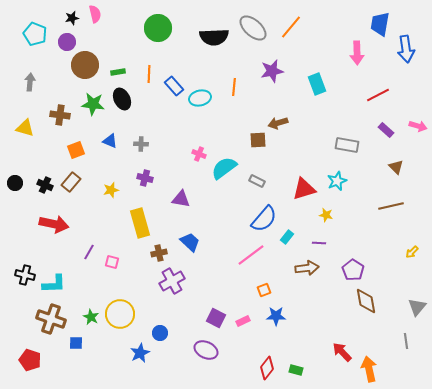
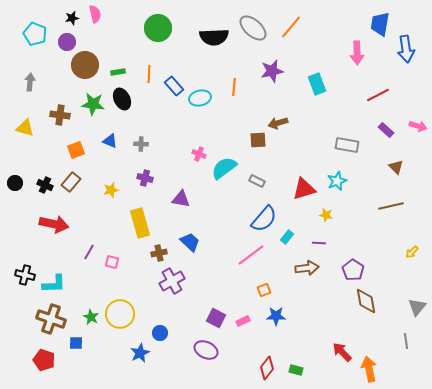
red pentagon at (30, 360): moved 14 px right
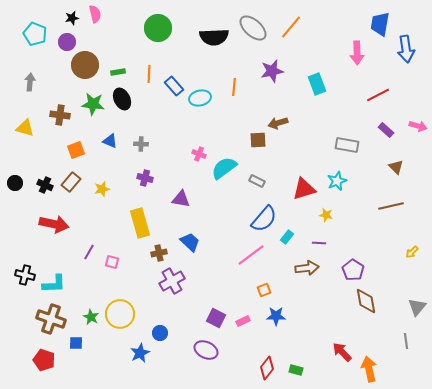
yellow star at (111, 190): moved 9 px left, 1 px up
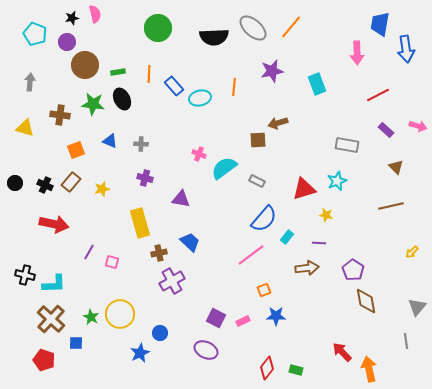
brown cross at (51, 319): rotated 24 degrees clockwise
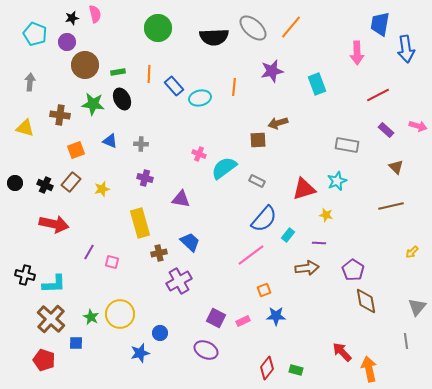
cyan rectangle at (287, 237): moved 1 px right, 2 px up
purple cross at (172, 281): moved 7 px right
blue star at (140, 353): rotated 12 degrees clockwise
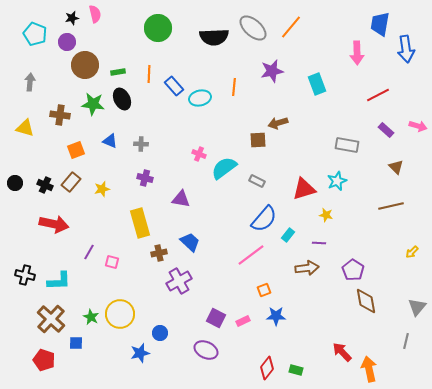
cyan L-shape at (54, 284): moved 5 px right, 3 px up
gray line at (406, 341): rotated 21 degrees clockwise
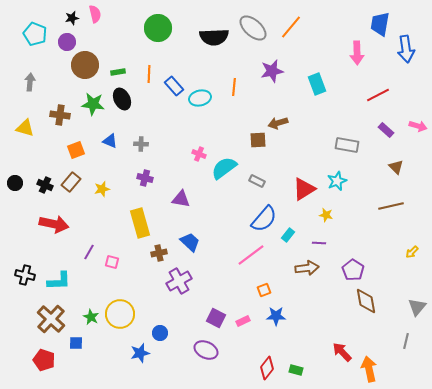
red triangle at (304, 189): rotated 15 degrees counterclockwise
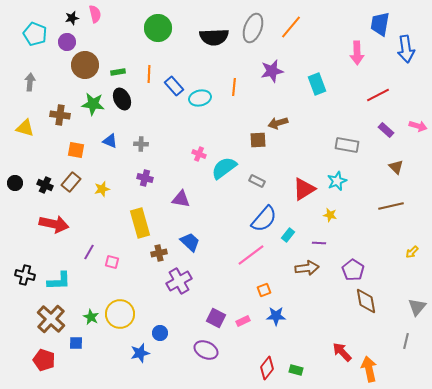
gray ellipse at (253, 28): rotated 68 degrees clockwise
orange square at (76, 150): rotated 30 degrees clockwise
yellow star at (326, 215): moved 4 px right
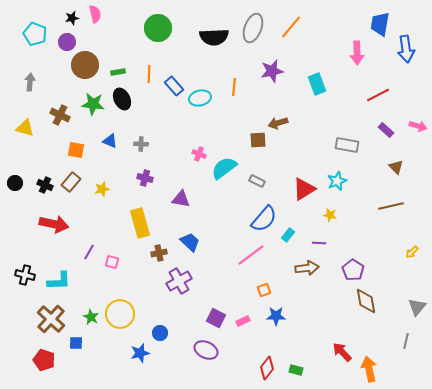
brown cross at (60, 115): rotated 18 degrees clockwise
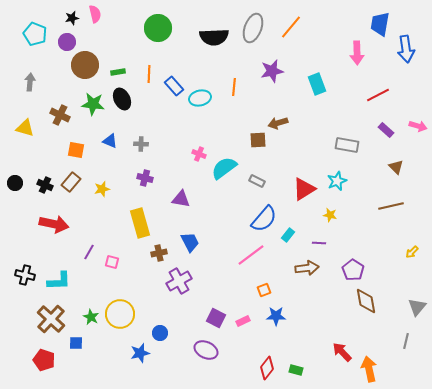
blue trapezoid at (190, 242): rotated 20 degrees clockwise
